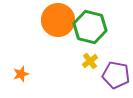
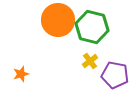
green hexagon: moved 2 px right
purple pentagon: moved 1 px left
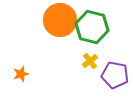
orange circle: moved 2 px right
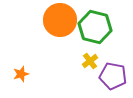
green hexagon: moved 3 px right
purple pentagon: moved 2 px left, 1 px down
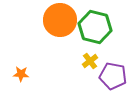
orange star: rotated 21 degrees clockwise
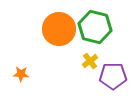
orange circle: moved 1 px left, 9 px down
purple pentagon: rotated 12 degrees counterclockwise
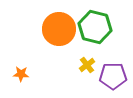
yellow cross: moved 3 px left, 4 px down
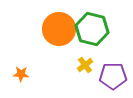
green hexagon: moved 3 px left, 2 px down
yellow cross: moved 2 px left
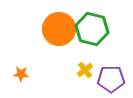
yellow cross: moved 5 px down
purple pentagon: moved 2 px left, 3 px down
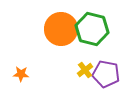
orange circle: moved 2 px right
purple pentagon: moved 5 px left, 5 px up; rotated 12 degrees clockwise
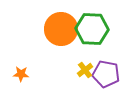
green hexagon: rotated 12 degrees counterclockwise
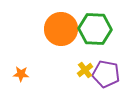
green hexagon: moved 3 px right
